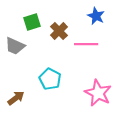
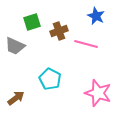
brown cross: rotated 24 degrees clockwise
pink line: rotated 15 degrees clockwise
pink star: rotated 8 degrees counterclockwise
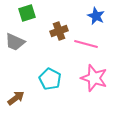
green square: moved 5 px left, 9 px up
gray trapezoid: moved 4 px up
pink star: moved 4 px left, 15 px up
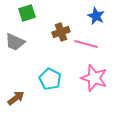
brown cross: moved 2 px right, 1 px down
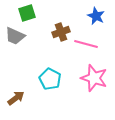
gray trapezoid: moved 6 px up
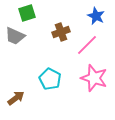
pink line: moved 1 px right, 1 px down; rotated 60 degrees counterclockwise
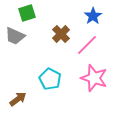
blue star: moved 3 px left; rotated 12 degrees clockwise
brown cross: moved 2 px down; rotated 24 degrees counterclockwise
brown arrow: moved 2 px right, 1 px down
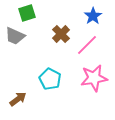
pink star: rotated 28 degrees counterclockwise
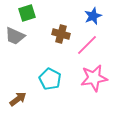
blue star: rotated 12 degrees clockwise
brown cross: rotated 30 degrees counterclockwise
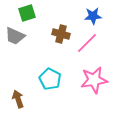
blue star: rotated 18 degrees clockwise
pink line: moved 2 px up
pink star: moved 2 px down
brown arrow: rotated 72 degrees counterclockwise
